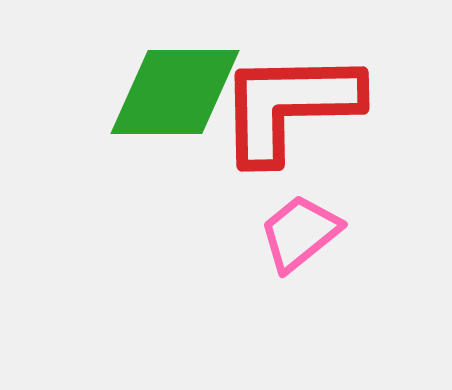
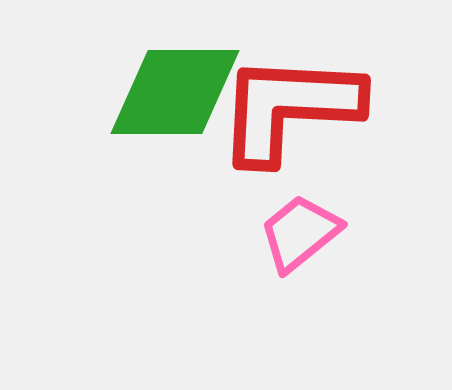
red L-shape: moved 2 px down; rotated 4 degrees clockwise
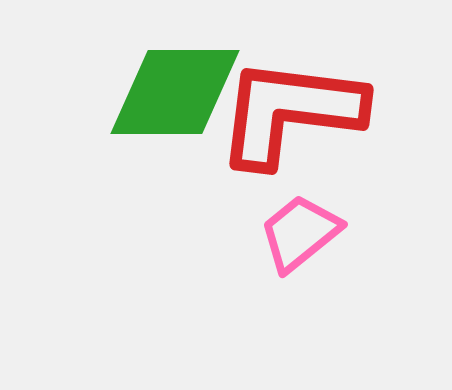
red L-shape: moved 1 px right, 4 px down; rotated 4 degrees clockwise
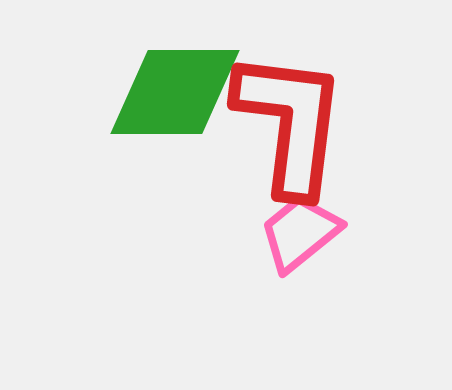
red L-shape: moved 11 px down; rotated 90 degrees clockwise
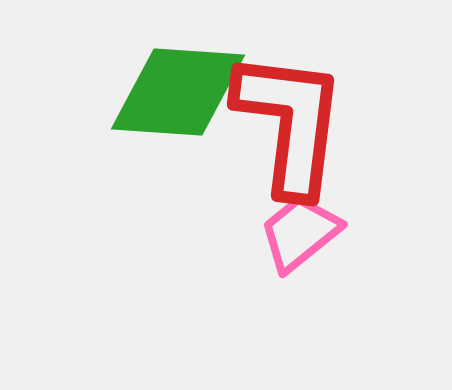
green diamond: moved 3 px right; rotated 4 degrees clockwise
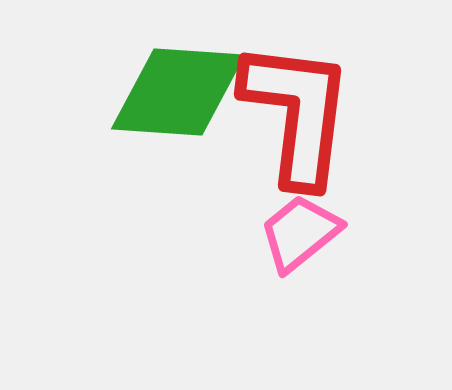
red L-shape: moved 7 px right, 10 px up
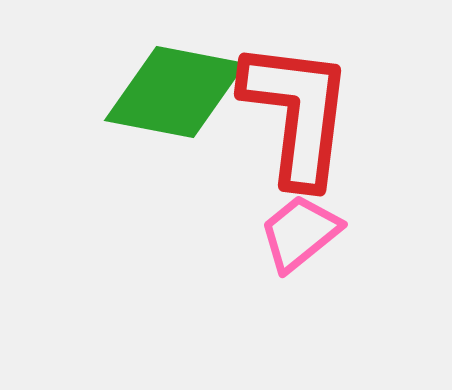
green diamond: moved 3 px left; rotated 7 degrees clockwise
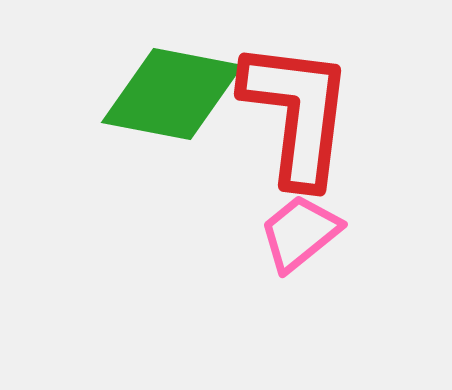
green diamond: moved 3 px left, 2 px down
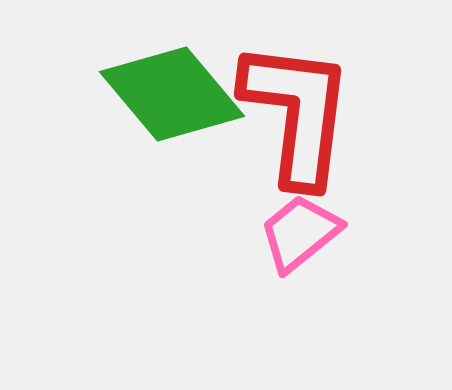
green diamond: rotated 39 degrees clockwise
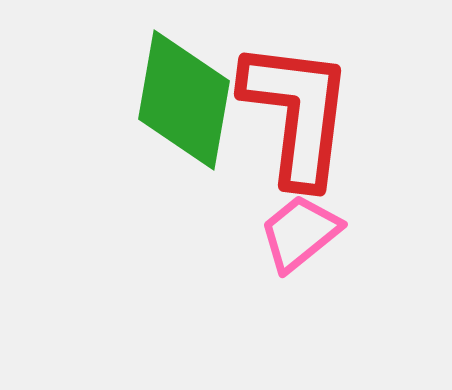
green diamond: moved 12 px right, 6 px down; rotated 50 degrees clockwise
